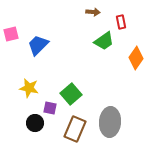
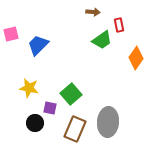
red rectangle: moved 2 px left, 3 px down
green trapezoid: moved 2 px left, 1 px up
gray ellipse: moved 2 px left
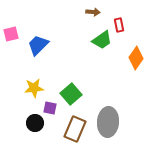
yellow star: moved 5 px right; rotated 18 degrees counterclockwise
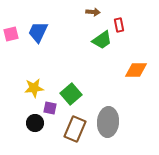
blue trapezoid: moved 13 px up; rotated 20 degrees counterclockwise
orange diamond: moved 12 px down; rotated 55 degrees clockwise
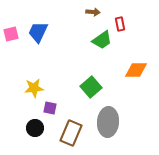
red rectangle: moved 1 px right, 1 px up
green square: moved 20 px right, 7 px up
black circle: moved 5 px down
brown rectangle: moved 4 px left, 4 px down
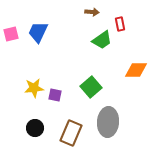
brown arrow: moved 1 px left
purple square: moved 5 px right, 13 px up
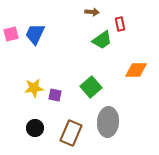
blue trapezoid: moved 3 px left, 2 px down
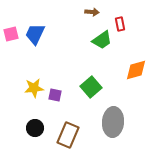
orange diamond: rotated 15 degrees counterclockwise
gray ellipse: moved 5 px right
brown rectangle: moved 3 px left, 2 px down
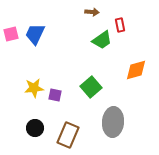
red rectangle: moved 1 px down
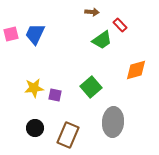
red rectangle: rotated 32 degrees counterclockwise
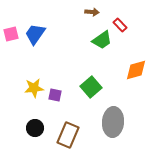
blue trapezoid: rotated 10 degrees clockwise
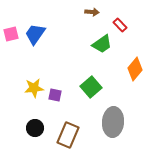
green trapezoid: moved 4 px down
orange diamond: moved 1 px left, 1 px up; rotated 35 degrees counterclockwise
